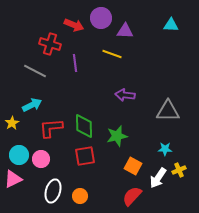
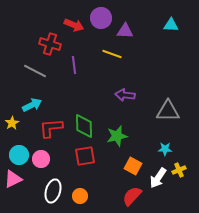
purple line: moved 1 px left, 2 px down
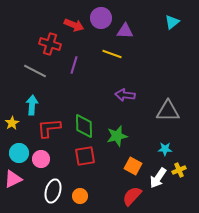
cyan triangle: moved 1 px right, 3 px up; rotated 42 degrees counterclockwise
purple line: rotated 24 degrees clockwise
cyan arrow: rotated 60 degrees counterclockwise
red L-shape: moved 2 px left
cyan circle: moved 2 px up
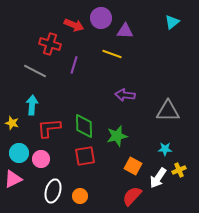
yellow star: rotated 24 degrees counterclockwise
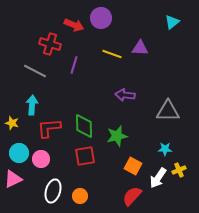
purple triangle: moved 15 px right, 17 px down
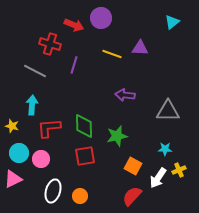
yellow star: moved 3 px down
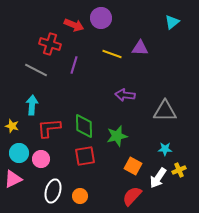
gray line: moved 1 px right, 1 px up
gray triangle: moved 3 px left
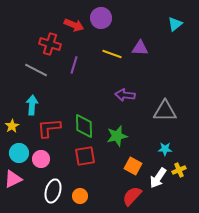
cyan triangle: moved 3 px right, 2 px down
yellow star: rotated 24 degrees clockwise
